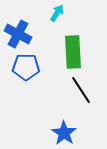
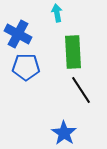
cyan arrow: rotated 42 degrees counterclockwise
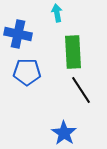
blue cross: rotated 16 degrees counterclockwise
blue pentagon: moved 1 px right, 5 px down
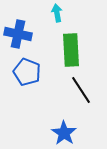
green rectangle: moved 2 px left, 2 px up
blue pentagon: rotated 20 degrees clockwise
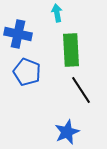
blue star: moved 3 px right, 1 px up; rotated 15 degrees clockwise
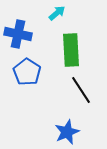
cyan arrow: rotated 60 degrees clockwise
blue pentagon: rotated 12 degrees clockwise
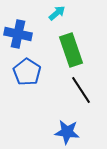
green rectangle: rotated 16 degrees counterclockwise
blue star: rotated 30 degrees clockwise
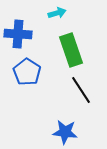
cyan arrow: rotated 24 degrees clockwise
blue cross: rotated 8 degrees counterclockwise
blue star: moved 2 px left
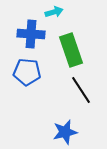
cyan arrow: moved 3 px left, 1 px up
blue cross: moved 13 px right
blue pentagon: rotated 28 degrees counterclockwise
blue star: rotated 20 degrees counterclockwise
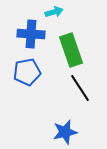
blue pentagon: rotated 16 degrees counterclockwise
black line: moved 1 px left, 2 px up
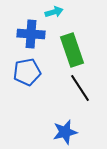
green rectangle: moved 1 px right
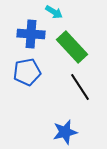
cyan arrow: rotated 48 degrees clockwise
green rectangle: moved 3 px up; rotated 24 degrees counterclockwise
black line: moved 1 px up
